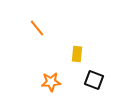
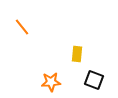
orange line: moved 15 px left, 1 px up
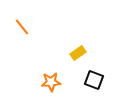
yellow rectangle: moved 1 px right, 1 px up; rotated 49 degrees clockwise
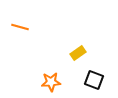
orange line: moved 2 px left; rotated 36 degrees counterclockwise
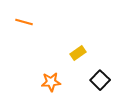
orange line: moved 4 px right, 5 px up
black square: moved 6 px right; rotated 24 degrees clockwise
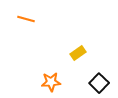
orange line: moved 2 px right, 3 px up
black square: moved 1 px left, 3 px down
